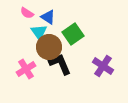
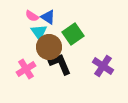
pink semicircle: moved 5 px right, 3 px down
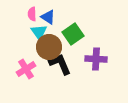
pink semicircle: moved 2 px up; rotated 56 degrees clockwise
purple cross: moved 7 px left, 7 px up; rotated 30 degrees counterclockwise
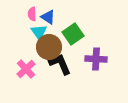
pink cross: rotated 12 degrees counterclockwise
